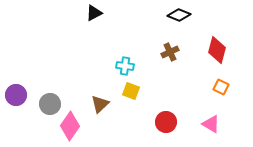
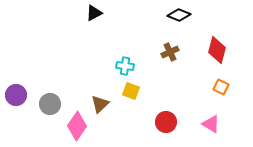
pink diamond: moved 7 px right
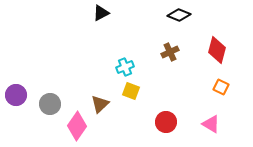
black triangle: moved 7 px right
cyan cross: moved 1 px down; rotated 30 degrees counterclockwise
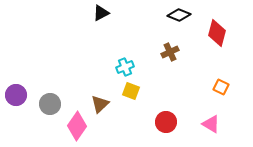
red diamond: moved 17 px up
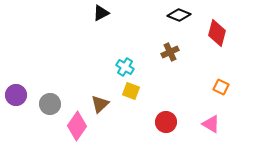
cyan cross: rotated 36 degrees counterclockwise
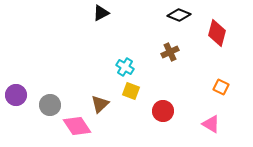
gray circle: moved 1 px down
red circle: moved 3 px left, 11 px up
pink diamond: rotated 68 degrees counterclockwise
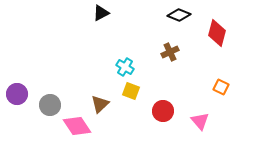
purple circle: moved 1 px right, 1 px up
pink triangle: moved 11 px left, 3 px up; rotated 18 degrees clockwise
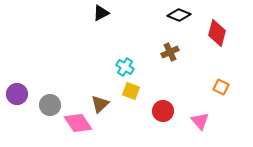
pink diamond: moved 1 px right, 3 px up
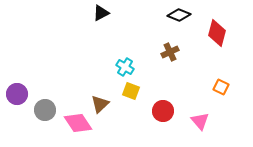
gray circle: moved 5 px left, 5 px down
